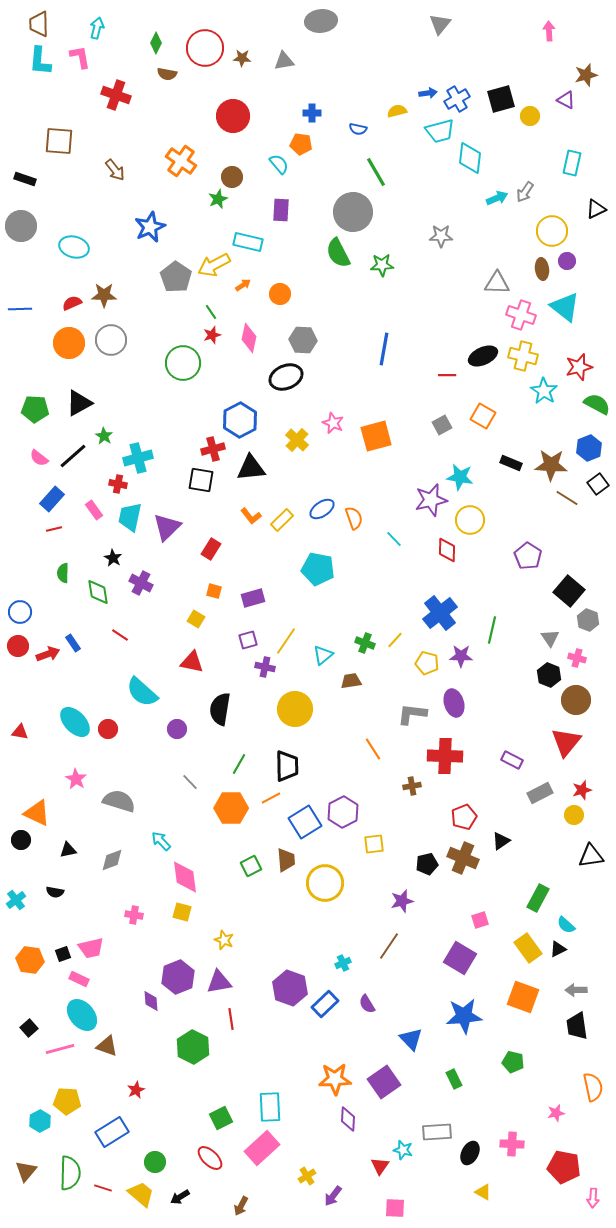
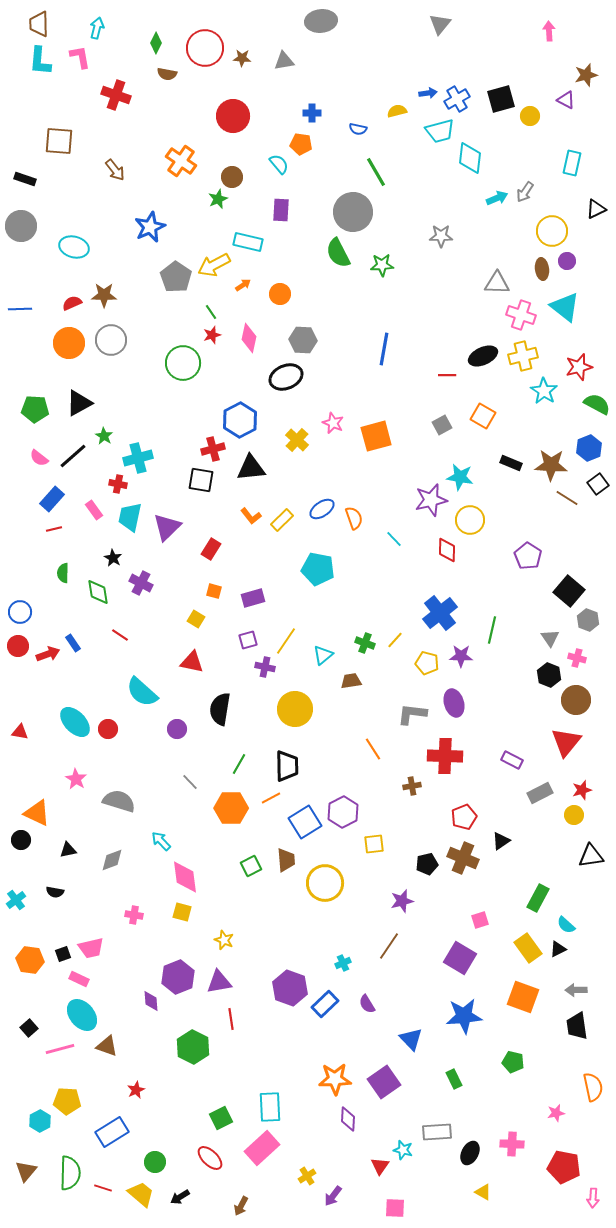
yellow cross at (523, 356): rotated 28 degrees counterclockwise
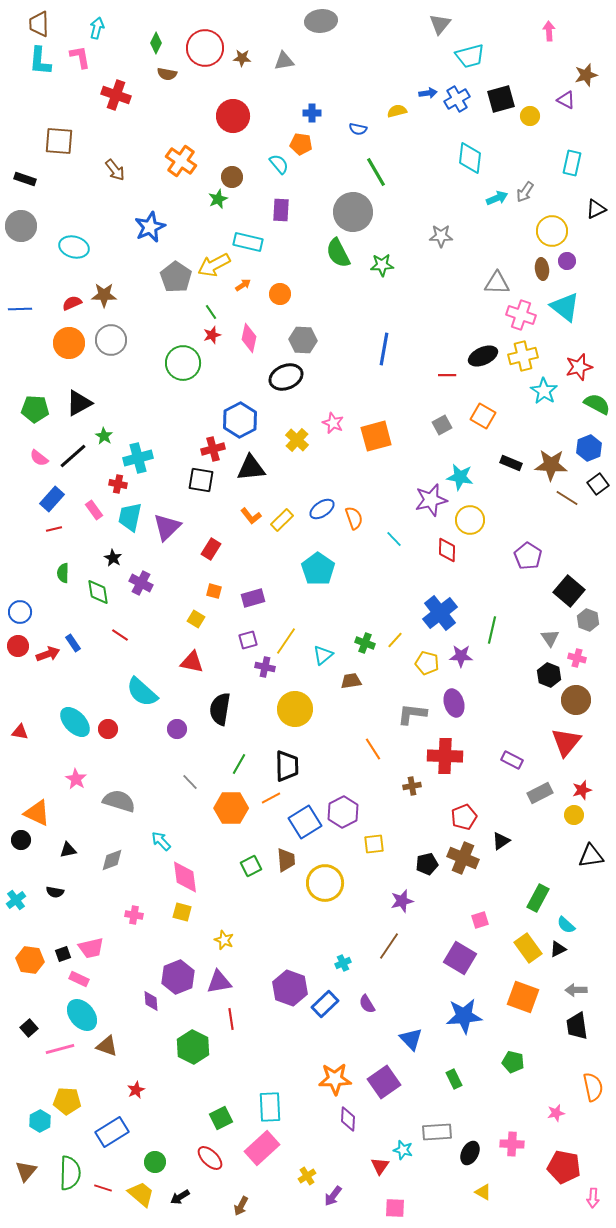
cyan trapezoid at (440, 131): moved 30 px right, 75 px up
cyan pentagon at (318, 569): rotated 24 degrees clockwise
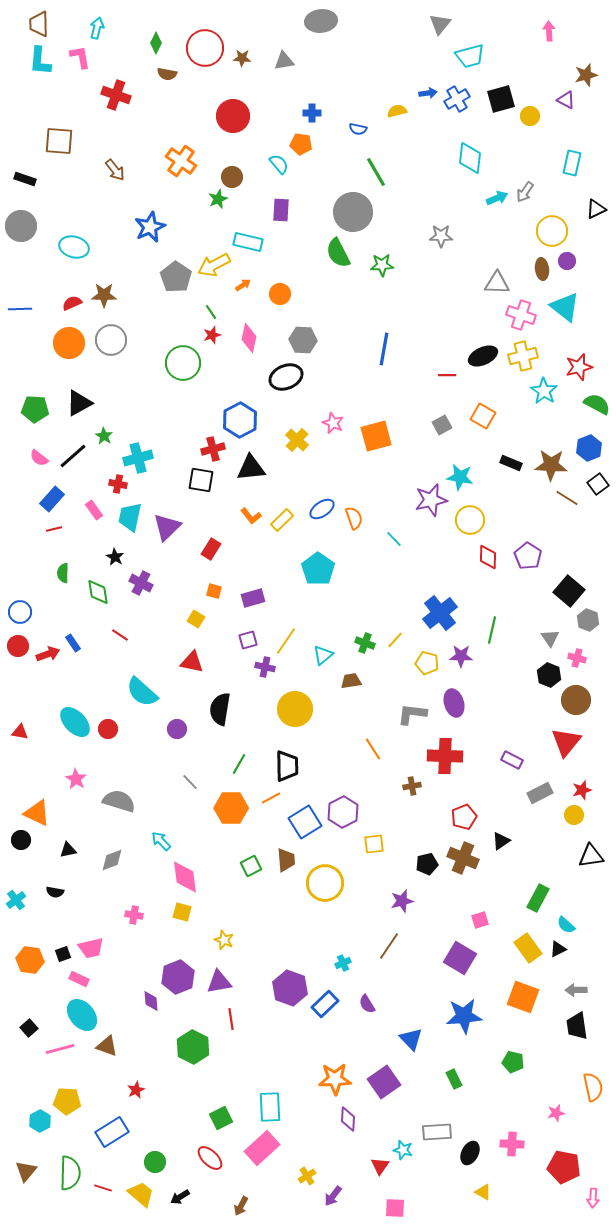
red diamond at (447, 550): moved 41 px right, 7 px down
black star at (113, 558): moved 2 px right, 1 px up
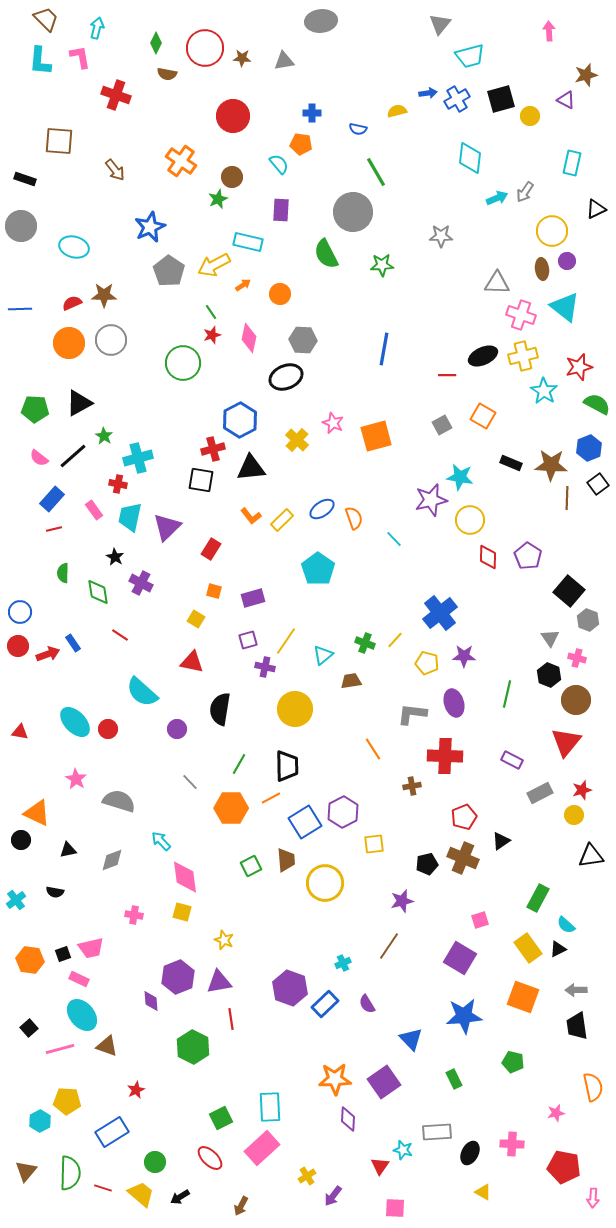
brown trapezoid at (39, 24): moved 7 px right, 5 px up; rotated 136 degrees clockwise
green semicircle at (338, 253): moved 12 px left, 1 px down
gray pentagon at (176, 277): moved 7 px left, 6 px up
brown line at (567, 498): rotated 60 degrees clockwise
green line at (492, 630): moved 15 px right, 64 px down
purple star at (461, 656): moved 3 px right
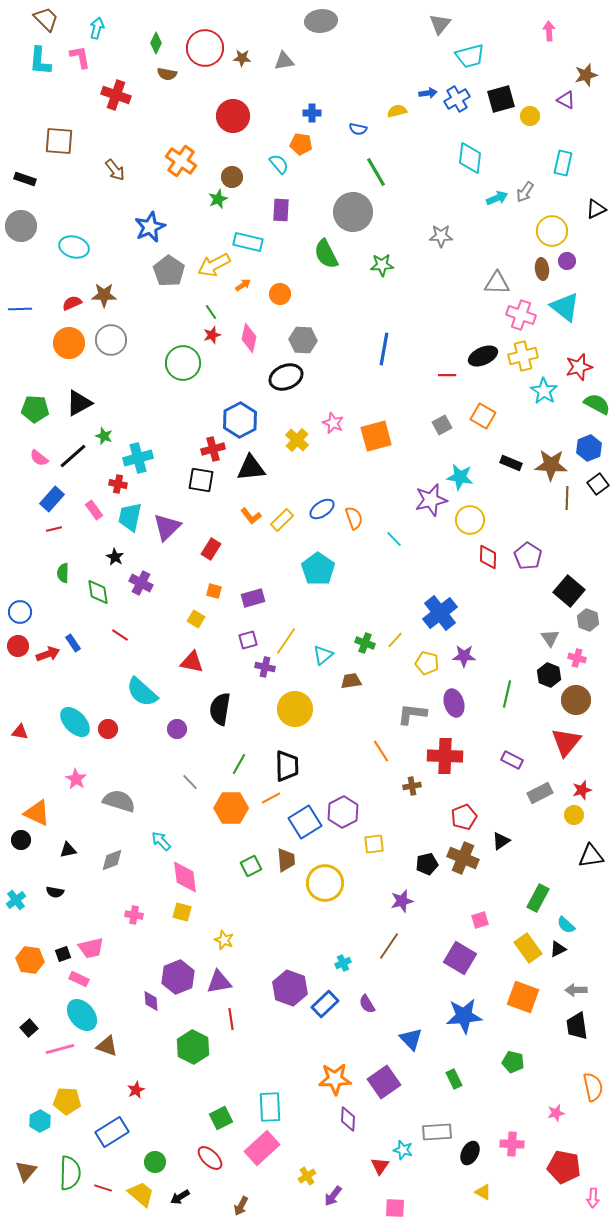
cyan rectangle at (572, 163): moved 9 px left
green star at (104, 436): rotated 12 degrees counterclockwise
orange line at (373, 749): moved 8 px right, 2 px down
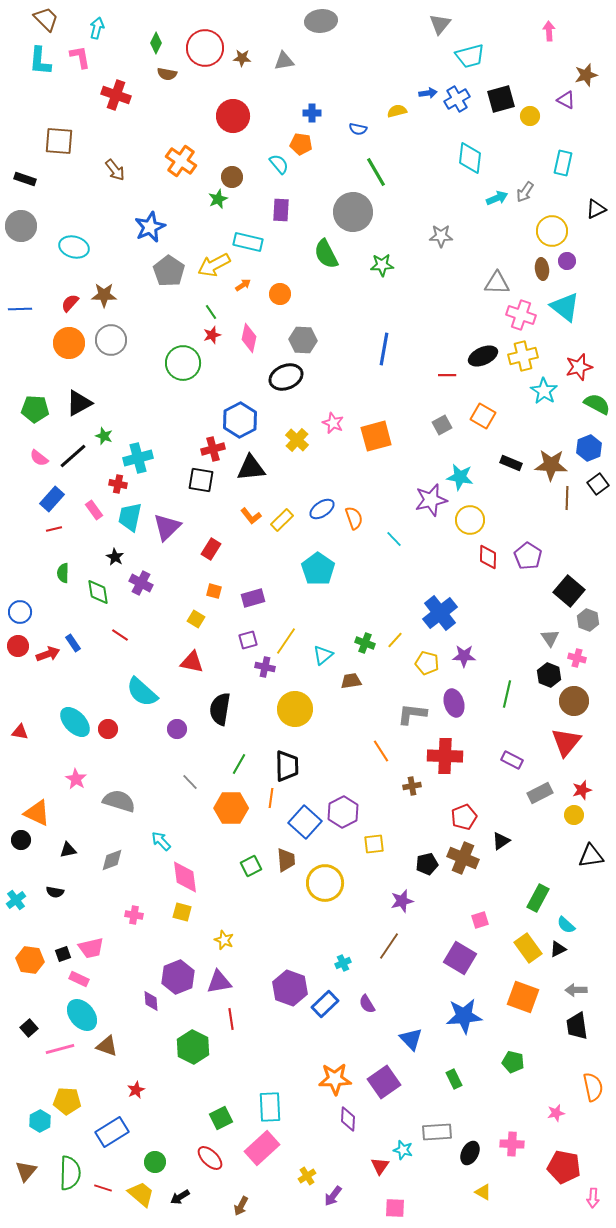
red semicircle at (72, 303): moved 2 px left; rotated 24 degrees counterclockwise
brown circle at (576, 700): moved 2 px left, 1 px down
orange line at (271, 798): rotated 54 degrees counterclockwise
blue square at (305, 822): rotated 16 degrees counterclockwise
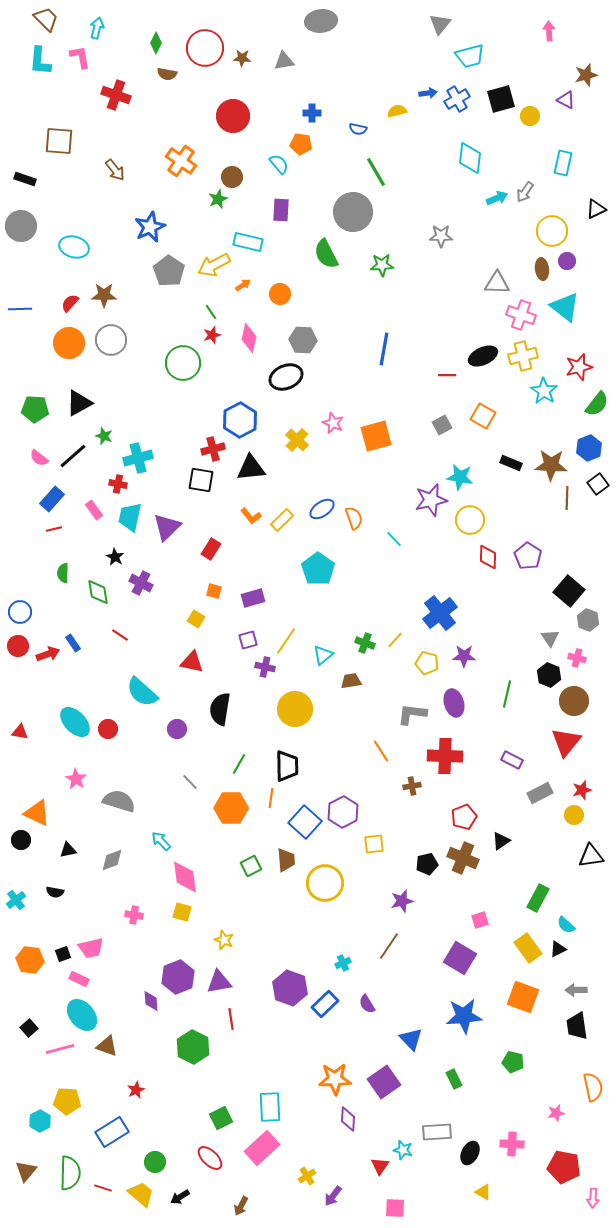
green semicircle at (597, 404): rotated 100 degrees clockwise
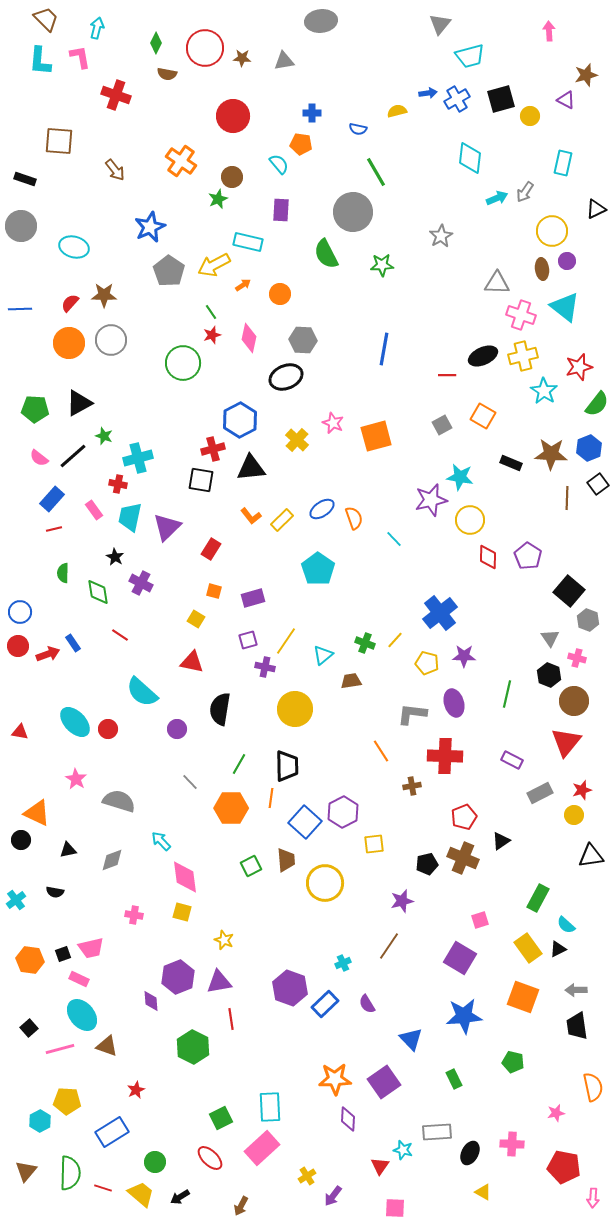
gray star at (441, 236): rotated 30 degrees counterclockwise
brown star at (551, 465): moved 11 px up
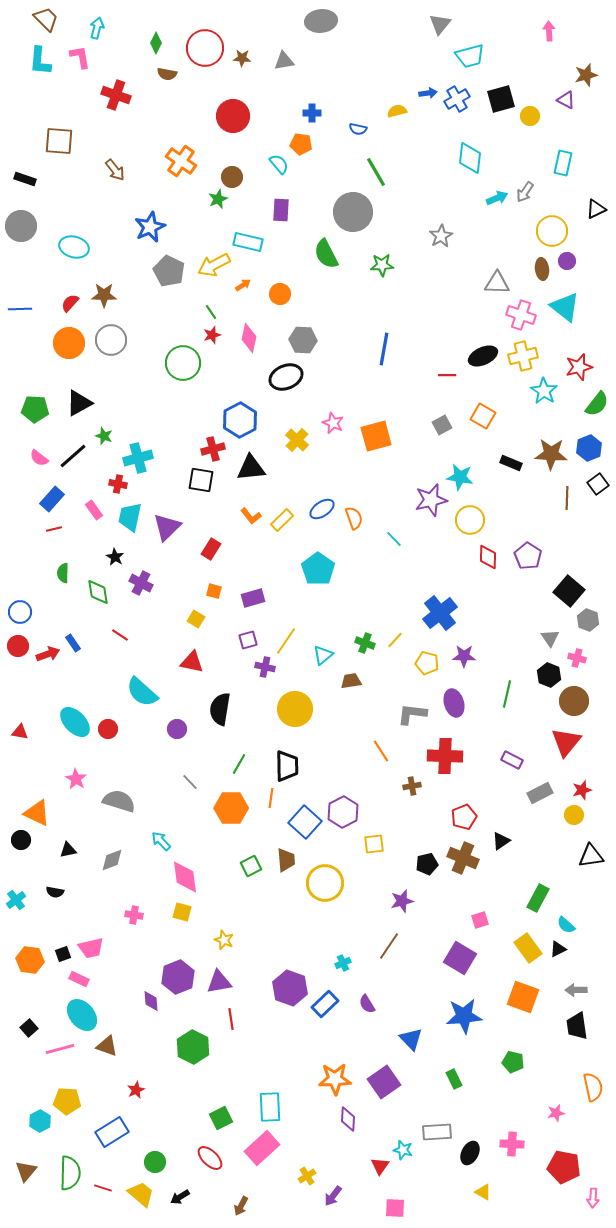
gray pentagon at (169, 271): rotated 8 degrees counterclockwise
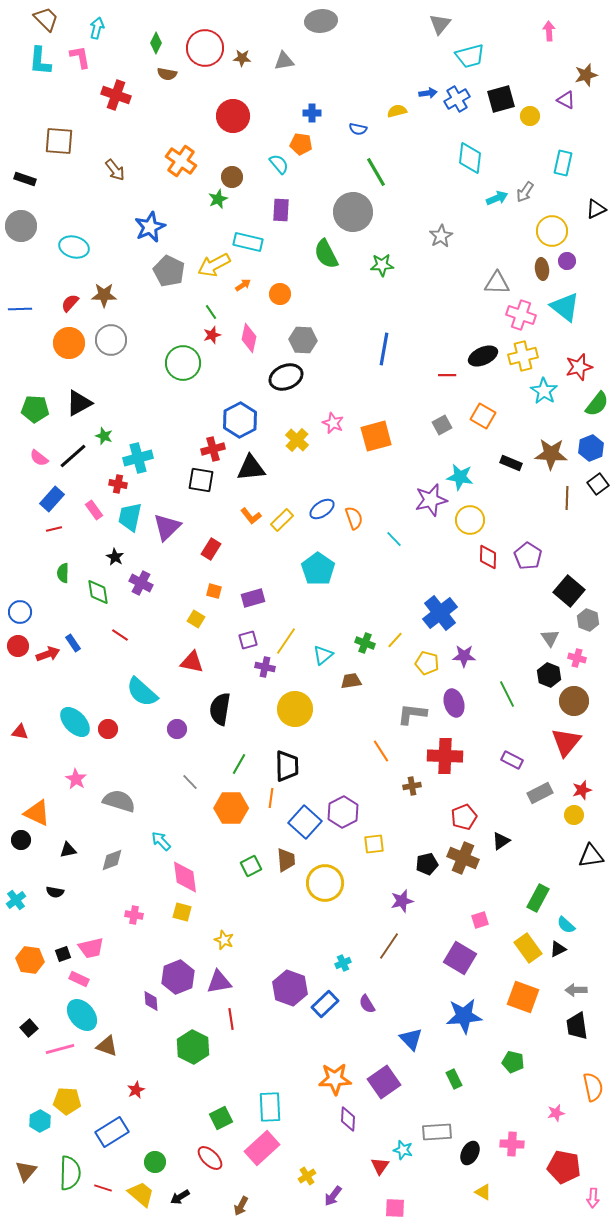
blue hexagon at (589, 448): moved 2 px right
green line at (507, 694): rotated 40 degrees counterclockwise
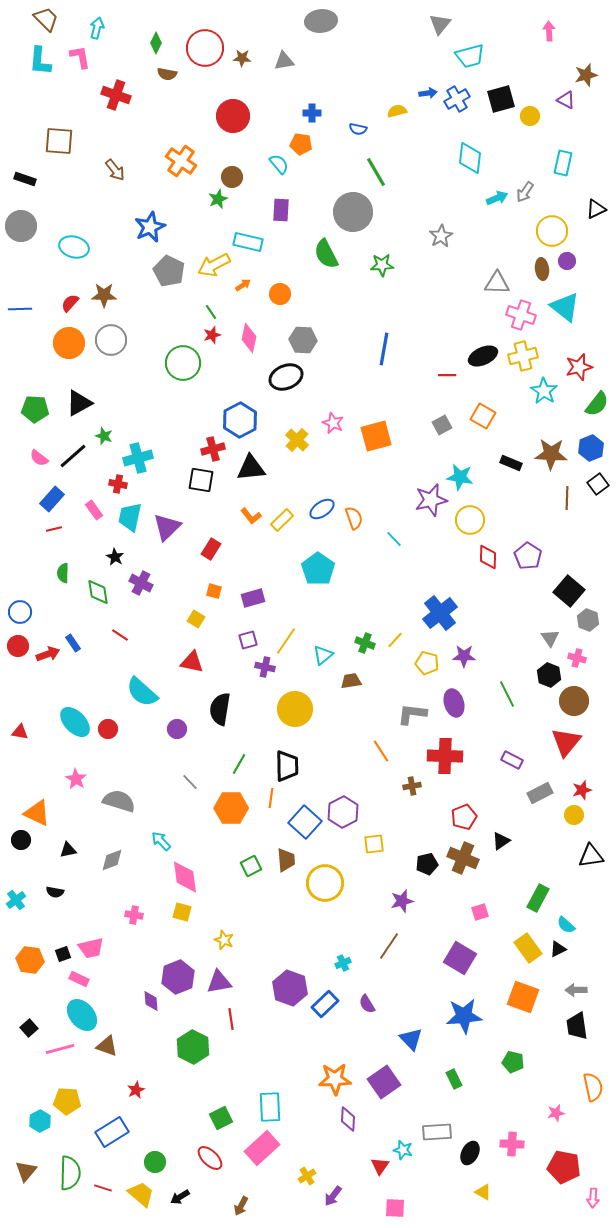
pink square at (480, 920): moved 8 px up
